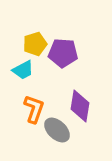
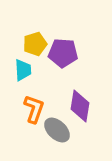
cyan trapezoid: rotated 65 degrees counterclockwise
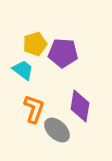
cyan trapezoid: rotated 50 degrees counterclockwise
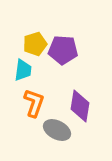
purple pentagon: moved 3 px up
cyan trapezoid: rotated 60 degrees clockwise
orange L-shape: moved 6 px up
gray ellipse: rotated 16 degrees counterclockwise
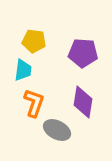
yellow pentagon: moved 1 px left, 3 px up; rotated 25 degrees clockwise
purple pentagon: moved 20 px right, 3 px down
purple diamond: moved 3 px right, 4 px up
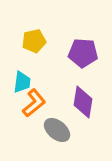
yellow pentagon: rotated 20 degrees counterclockwise
cyan trapezoid: moved 1 px left, 12 px down
orange L-shape: rotated 32 degrees clockwise
gray ellipse: rotated 12 degrees clockwise
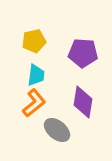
cyan trapezoid: moved 14 px right, 7 px up
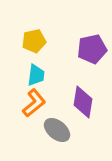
purple pentagon: moved 9 px right, 4 px up; rotated 16 degrees counterclockwise
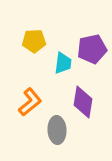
yellow pentagon: rotated 10 degrees clockwise
cyan trapezoid: moved 27 px right, 12 px up
orange L-shape: moved 4 px left, 1 px up
gray ellipse: rotated 48 degrees clockwise
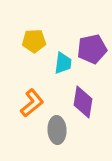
orange L-shape: moved 2 px right, 1 px down
